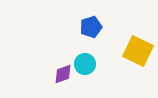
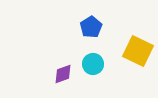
blue pentagon: rotated 15 degrees counterclockwise
cyan circle: moved 8 px right
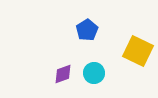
blue pentagon: moved 4 px left, 3 px down
cyan circle: moved 1 px right, 9 px down
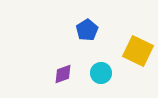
cyan circle: moved 7 px right
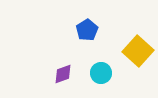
yellow square: rotated 16 degrees clockwise
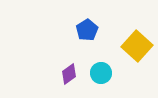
yellow square: moved 1 px left, 5 px up
purple diamond: moved 6 px right; rotated 15 degrees counterclockwise
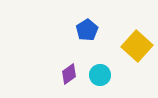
cyan circle: moved 1 px left, 2 px down
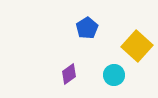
blue pentagon: moved 2 px up
cyan circle: moved 14 px right
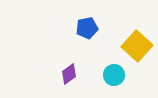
blue pentagon: rotated 20 degrees clockwise
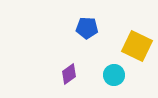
blue pentagon: rotated 15 degrees clockwise
yellow square: rotated 16 degrees counterclockwise
